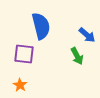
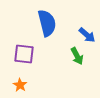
blue semicircle: moved 6 px right, 3 px up
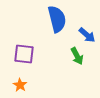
blue semicircle: moved 10 px right, 4 px up
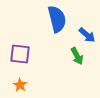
purple square: moved 4 px left
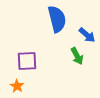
purple square: moved 7 px right, 7 px down; rotated 10 degrees counterclockwise
orange star: moved 3 px left, 1 px down
